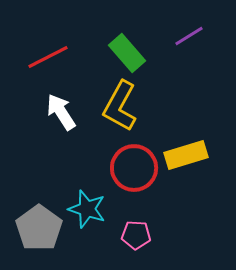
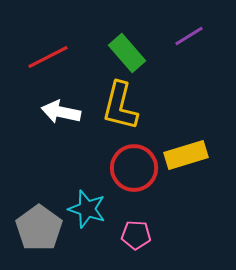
yellow L-shape: rotated 15 degrees counterclockwise
white arrow: rotated 45 degrees counterclockwise
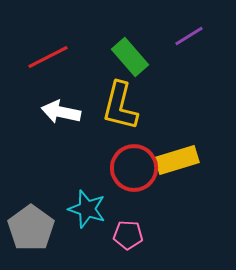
green rectangle: moved 3 px right, 4 px down
yellow rectangle: moved 9 px left, 5 px down
gray pentagon: moved 8 px left
pink pentagon: moved 8 px left
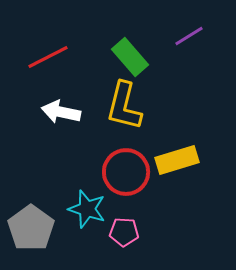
yellow L-shape: moved 4 px right
red circle: moved 8 px left, 4 px down
pink pentagon: moved 4 px left, 3 px up
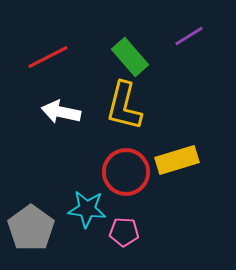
cyan star: rotated 12 degrees counterclockwise
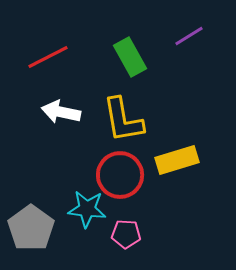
green rectangle: rotated 12 degrees clockwise
yellow L-shape: moved 1 px left, 14 px down; rotated 24 degrees counterclockwise
red circle: moved 6 px left, 3 px down
pink pentagon: moved 2 px right, 2 px down
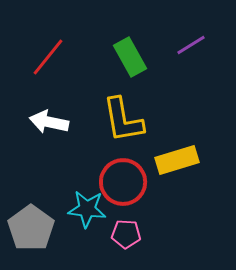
purple line: moved 2 px right, 9 px down
red line: rotated 24 degrees counterclockwise
white arrow: moved 12 px left, 10 px down
red circle: moved 3 px right, 7 px down
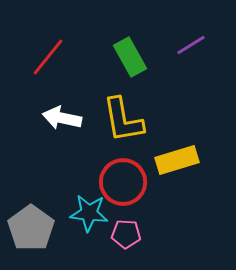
white arrow: moved 13 px right, 4 px up
cyan star: moved 2 px right, 4 px down
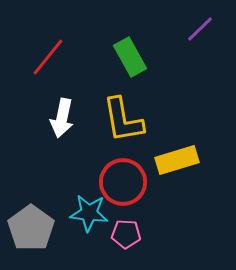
purple line: moved 9 px right, 16 px up; rotated 12 degrees counterclockwise
white arrow: rotated 90 degrees counterclockwise
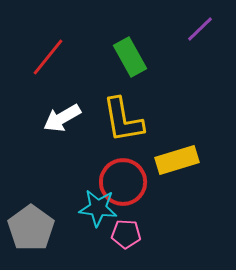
white arrow: rotated 48 degrees clockwise
cyan star: moved 9 px right, 5 px up
